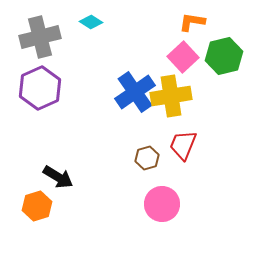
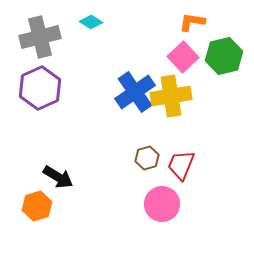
red trapezoid: moved 2 px left, 20 px down
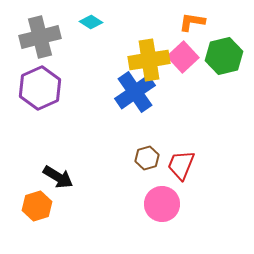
yellow cross: moved 22 px left, 36 px up
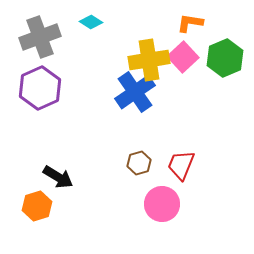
orange L-shape: moved 2 px left, 1 px down
gray cross: rotated 6 degrees counterclockwise
green hexagon: moved 1 px right, 2 px down; rotated 9 degrees counterclockwise
brown hexagon: moved 8 px left, 5 px down
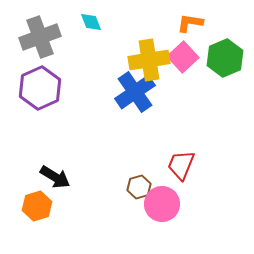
cyan diamond: rotated 35 degrees clockwise
brown hexagon: moved 24 px down
black arrow: moved 3 px left
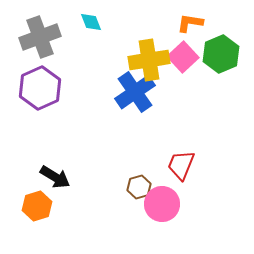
green hexagon: moved 4 px left, 4 px up
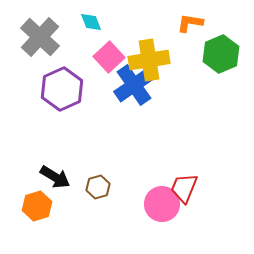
gray cross: rotated 27 degrees counterclockwise
pink square: moved 74 px left
purple hexagon: moved 22 px right, 1 px down
blue cross: moved 1 px left, 7 px up
red trapezoid: moved 3 px right, 23 px down
brown hexagon: moved 41 px left
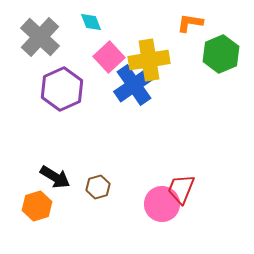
red trapezoid: moved 3 px left, 1 px down
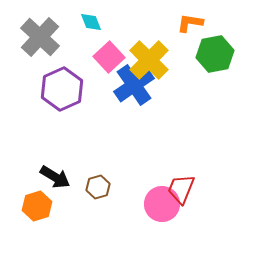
green hexagon: moved 6 px left; rotated 12 degrees clockwise
yellow cross: rotated 36 degrees counterclockwise
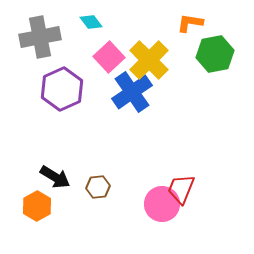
cyan diamond: rotated 15 degrees counterclockwise
gray cross: rotated 36 degrees clockwise
blue cross: moved 2 px left, 7 px down
brown hexagon: rotated 10 degrees clockwise
orange hexagon: rotated 12 degrees counterclockwise
